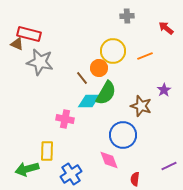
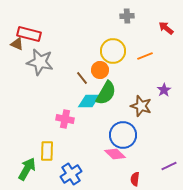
orange circle: moved 1 px right, 2 px down
pink diamond: moved 6 px right, 6 px up; rotated 25 degrees counterclockwise
green arrow: rotated 135 degrees clockwise
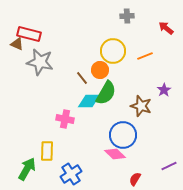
red semicircle: rotated 24 degrees clockwise
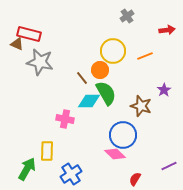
gray cross: rotated 32 degrees counterclockwise
red arrow: moved 1 px right, 2 px down; rotated 133 degrees clockwise
green semicircle: rotated 60 degrees counterclockwise
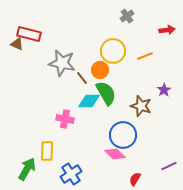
gray star: moved 22 px right, 1 px down
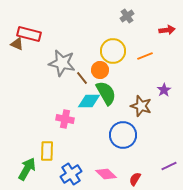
pink diamond: moved 9 px left, 20 px down
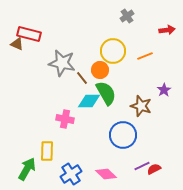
purple line: moved 27 px left
red semicircle: moved 19 px right, 10 px up; rotated 32 degrees clockwise
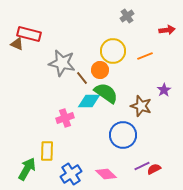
green semicircle: rotated 25 degrees counterclockwise
pink cross: moved 1 px up; rotated 30 degrees counterclockwise
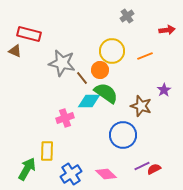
brown triangle: moved 2 px left, 7 px down
yellow circle: moved 1 px left
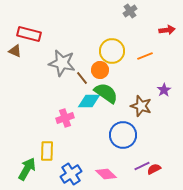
gray cross: moved 3 px right, 5 px up
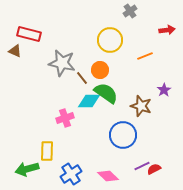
yellow circle: moved 2 px left, 11 px up
green arrow: rotated 135 degrees counterclockwise
pink diamond: moved 2 px right, 2 px down
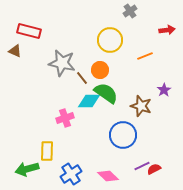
red rectangle: moved 3 px up
